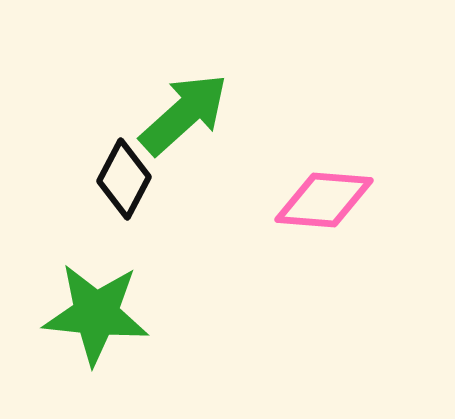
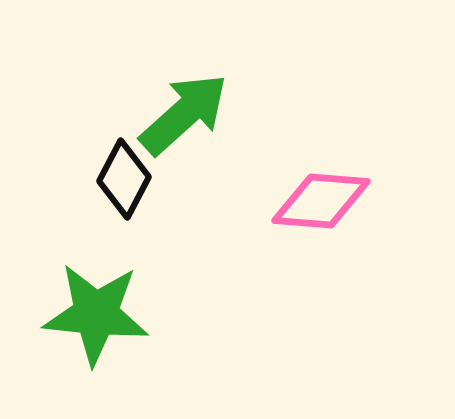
pink diamond: moved 3 px left, 1 px down
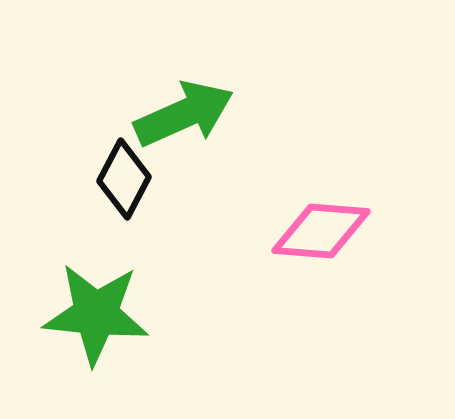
green arrow: rotated 18 degrees clockwise
pink diamond: moved 30 px down
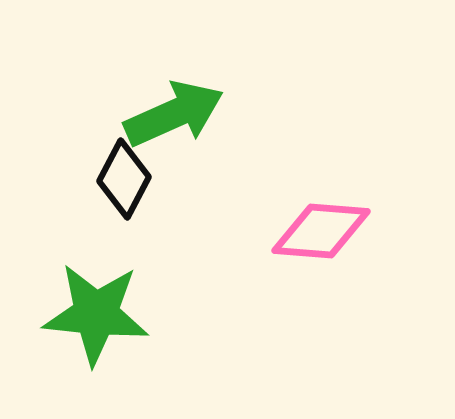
green arrow: moved 10 px left
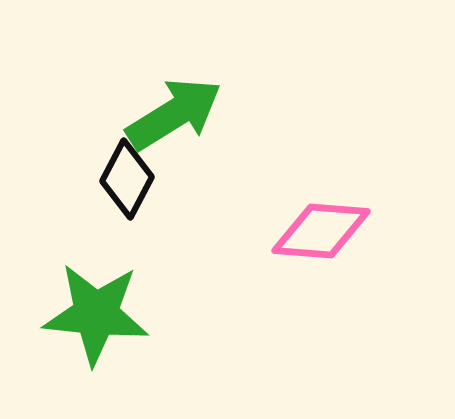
green arrow: rotated 8 degrees counterclockwise
black diamond: moved 3 px right
